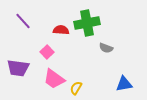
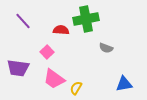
green cross: moved 1 px left, 4 px up
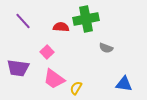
red semicircle: moved 3 px up
blue triangle: rotated 18 degrees clockwise
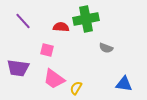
pink square: moved 2 px up; rotated 32 degrees counterclockwise
